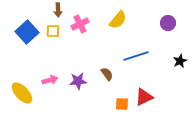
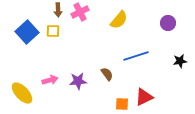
yellow semicircle: moved 1 px right
pink cross: moved 12 px up
black star: rotated 16 degrees clockwise
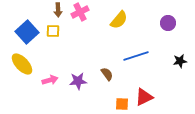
yellow ellipse: moved 29 px up
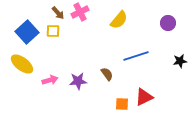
brown arrow: moved 3 px down; rotated 40 degrees counterclockwise
yellow ellipse: rotated 10 degrees counterclockwise
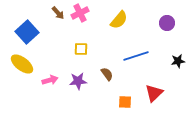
pink cross: moved 1 px down
purple circle: moved 1 px left
yellow square: moved 28 px right, 18 px down
black star: moved 2 px left
red triangle: moved 10 px right, 4 px up; rotated 18 degrees counterclockwise
orange square: moved 3 px right, 2 px up
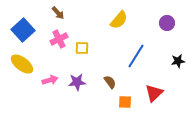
pink cross: moved 21 px left, 26 px down
blue square: moved 4 px left, 2 px up
yellow square: moved 1 px right, 1 px up
blue line: rotated 40 degrees counterclockwise
brown semicircle: moved 3 px right, 8 px down
purple star: moved 1 px left, 1 px down
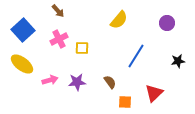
brown arrow: moved 2 px up
